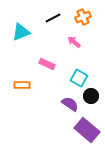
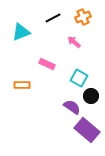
purple semicircle: moved 2 px right, 3 px down
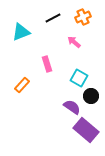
pink rectangle: rotated 49 degrees clockwise
orange rectangle: rotated 49 degrees counterclockwise
purple rectangle: moved 1 px left
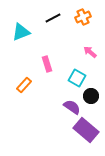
pink arrow: moved 16 px right, 10 px down
cyan square: moved 2 px left
orange rectangle: moved 2 px right
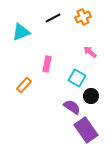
pink rectangle: rotated 28 degrees clockwise
purple rectangle: rotated 15 degrees clockwise
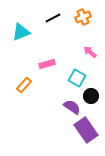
pink rectangle: rotated 63 degrees clockwise
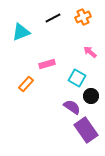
orange rectangle: moved 2 px right, 1 px up
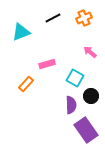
orange cross: moved 1 px right, 1 px down
cyan square: moved 2 px left
purple semicircle: moved 1 px left, 2 px up; rotated 54 degrees clockwise
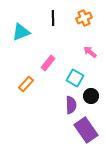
black line: rotated 63 degrees counterclockwise
pink rectangle: moved 1 px right, 1 px up; rotated 35 degrees counterclockwise
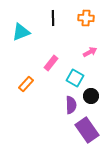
orange cross: moved 2 px right; rotated 28 degrees clockwise
pink arrow: rotated 112 degrees clockwise
pink rectangle: moved 3 px right
purple rectangle: moved 1 px right
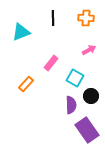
pink arrow: moved 1 px left, 2 px up
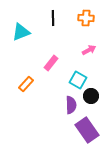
cyan square: moved 3 px right, 2 px down
